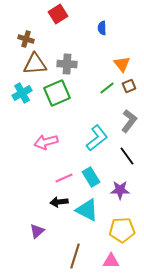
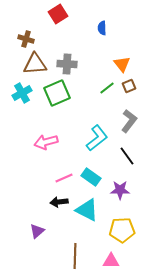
cyan rectangle: rotated 24 degrees counterclockwise
brown line: rotated 15 degrees counterclockwise
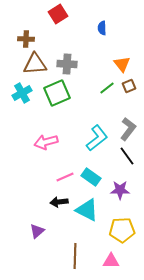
brown cross: rotated 14 degrees counterclockwise
gray L-shape: moved 1 px left, 8 px down
pink line: moved 1 px right, 1 px up
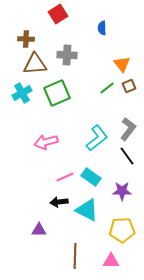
gray cross: moved 9 px up
purple star: moved 2 px right, 1 px down
purple triangle: moved 2 px right, 1 px up; rotated 42 degrees clockwise
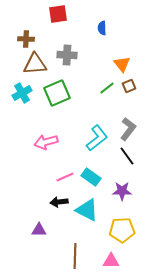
red square: rotated 24 degrees clockwise
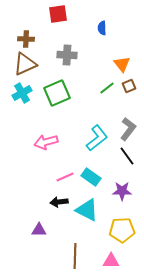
brown triangle: moved 10 px left; rotated 20 degrees counterclockwise
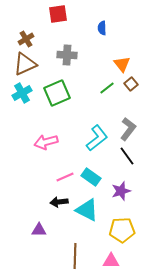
brown cross: rotated 35 degrees counterclockwise
brown square: moved 2 px right, 2 px up; rotated 16 degrees counterclockwise
purple star: moved 1 px left; rotated 18 degrees counterclockwise
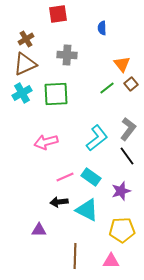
green square: moved 1 px left, 1 px down; rotated 20 degrees clockwise
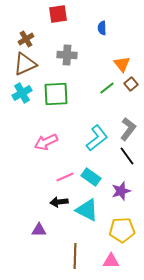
pink arrow: rotated 10 degrees counterclockwise
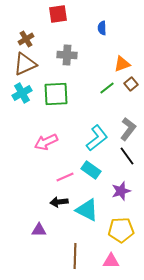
orange triangle: rotated 48 degrees clockwise
cyan rectangle: moved 7 px up
yellow pentagon: moved 1 px left
